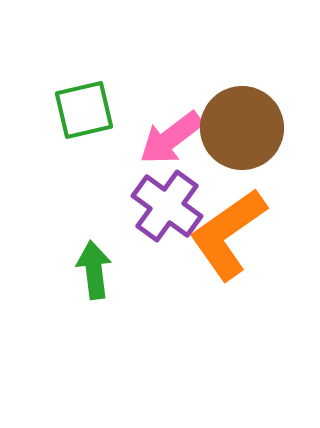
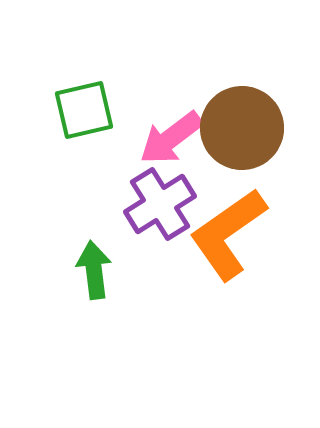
purple cross: moved 7 px left, 2 px up; rotated 22 degrees clockwise
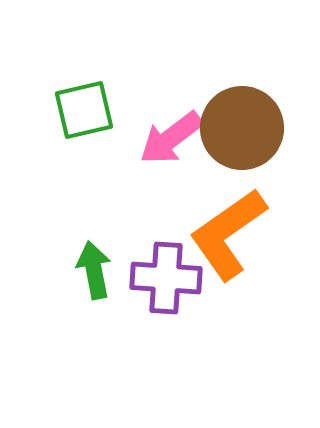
purple cross: moved 6 px right, 74 px down; rotated 36 degrees clockwise
green arrow: rotated 4 degrees counterclockwise
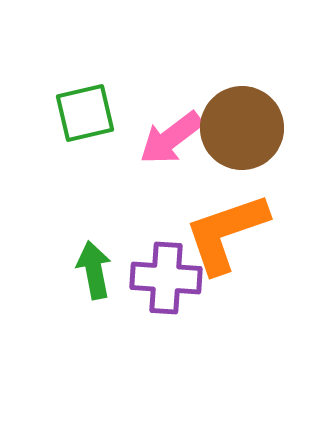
green square: moved 1 px right, 3 px down
orange L-shape: moved 2 px left, 1 px up; rotated 16 degrees clockwise
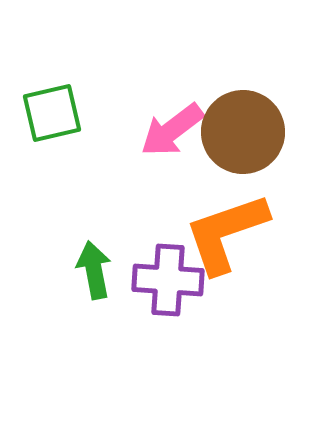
green square: moved 33 px left
brown circle: moved 1 px right, 4 px down
pink arrow: moved 1 px right, 8 px up
purple cross: moved 2 px right, 2 px down
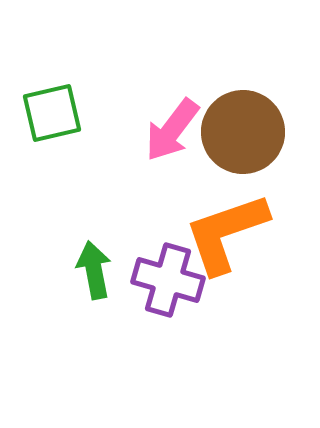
pink arrow: rotated 16 degrees counterclockwise
purple cross: rotated 12 degrees clockwise
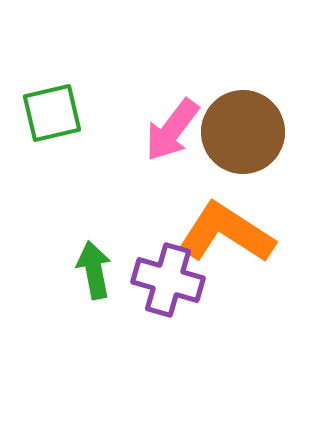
orange L-shape: rotated 52 degrees clockwise
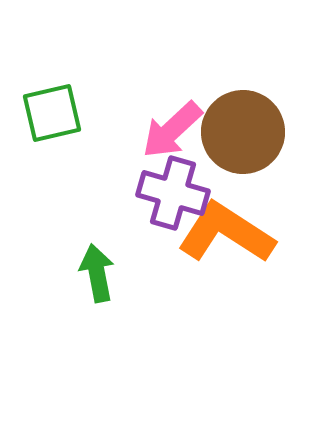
pink arrow: rotated 10 degrees clockwise
green arrow: moved 3 px right, 3 px down
purple cross: moved 5 px right, 87 px up
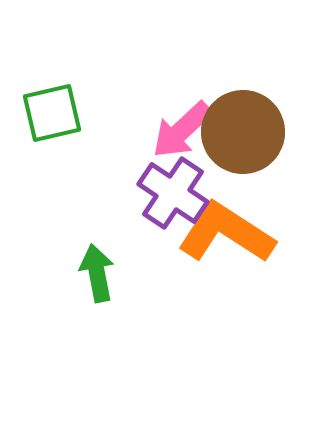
pink arrow: moved 10 px right
purple cross: rotated 18 degrees clockwise
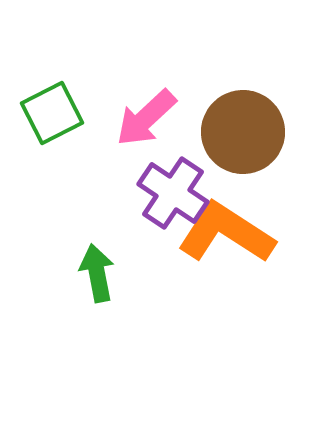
green square: rotated 14 degrees counterclockwise
pink arrow: moved 36 px left, 12 px up
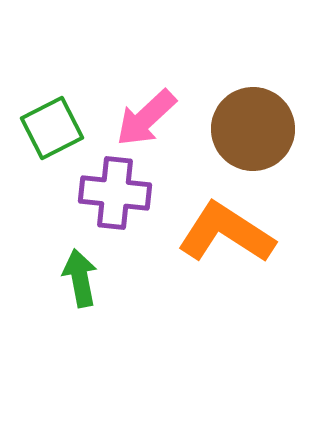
green square: moved 15 px down
brown circle: moved 10 px right, 3 px up
purple cross: moved 58 px left; rotated 28 degrees counterclockwise
green arrow: moved 17 px left, 5 px down
